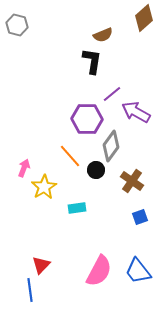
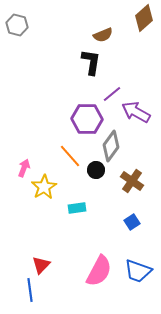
black L-shape: moved 1 px left, 1 px down
blue square: moved 8 px left, 5 px down; rotated 14 degrees counterclockwise
blue trapezoid: rotated 32 degrees counterclockwise
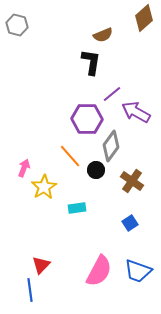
blue square: moved 2 px left, 1 px down
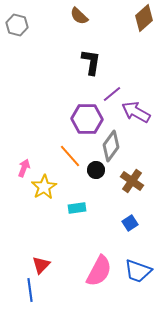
brown semicircle: moved 24 px left, 19 px up; rotated 66 degrees clockwise
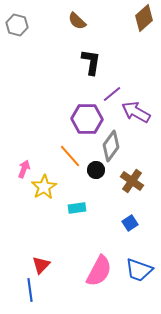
brown semicircle: moved 2 px left, 5 px down
pink arrow: moved 1 px down
blue trapezoid: moved 1 px right, 1 px up
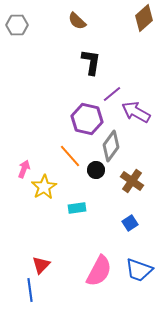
gray hexagon: rotated 15 degrees counterclockwise
purple hexagon: rotated 12 degrees clockwise
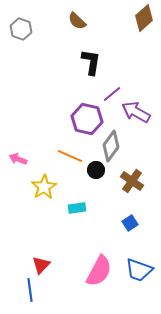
gray hexagon: moved 4 px right, 4 px down; rotated 20 degrees clockwise
orange line: rotated 25 degrees counterclockwise
pink arrow: moved 6 px left, 10 px up; rotated 90 degrees counterclockwise
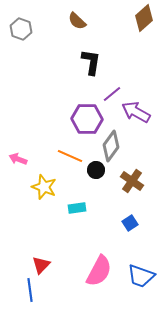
purple hexagon: rotated 12 degrees counterclockwise
yellow star: rotated 20 degrees counterclockwise
blue trapezoid: moved 2 px right, 6 px down
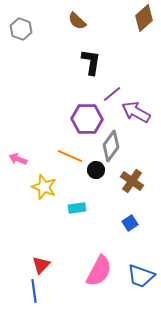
blue line: moved 4 px right, 1 px down
